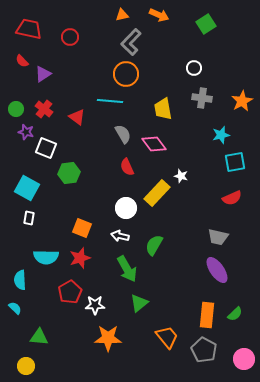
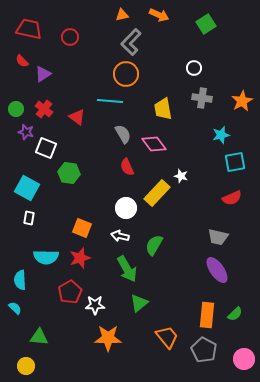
green hexagon at (69, 173): rotated 15 degrees clockwise
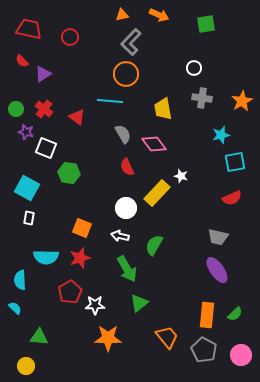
green square at (206, 24): rotated 24 degrees clockwise
pink circle at (244, 359): moved 3 px left, 4 px up
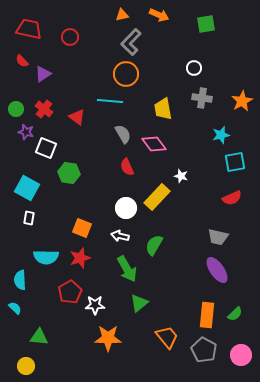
yellow rectangle at (157, 193): moved 4 px down
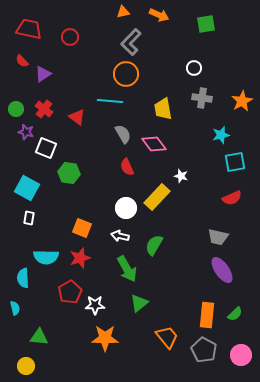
orange triangle at (122, 15): moved 1 px right, 3 px up
purple ellipse at (217, 270): moved 5 px right
cyan semicircle at (20, 280): moved 3 px right, 2 px up
cyan semicircle at (15, 308): rotated 32 degrees clockwise
orange star at (108, 338): moved 3 px left
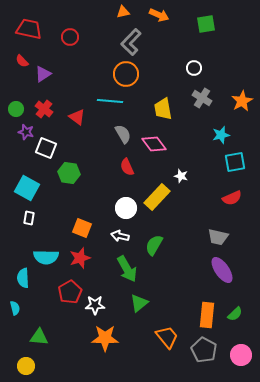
gray cross at (202, 98): rotated 24 degrees clockwise
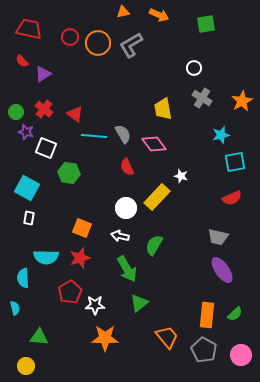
gray L-shape at (131, 42): moved 3 px down; rotated 16 degrees clockwise
orange circle at (126, 74): moved 28 px left, 31 px up
cyan line at (110, 101): moved 16 px left, 35 px down
green circle at (16, 109): moved 3 px down
red triangle at (77, 117): moved 2 px left, 3 px up
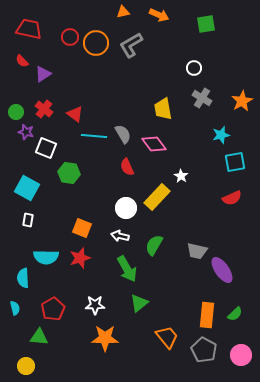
orange circle at (98, 43): moved 2 px left
white star at (181, 176): rotated 16 degrees clockwise
white rectangle at (29, 218): moved 1 px left, 2 px down
gray trapezoid at (218, 237): moved 21 px left, 14 px down
red pentagon at (70, 292): moved 17 px left, 17 px down
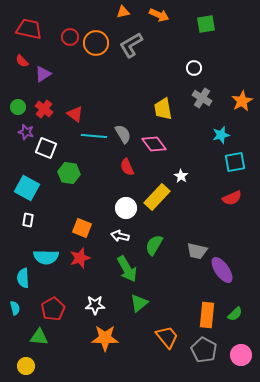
green circle at (16, 112): moved 2 px right, 5 px up
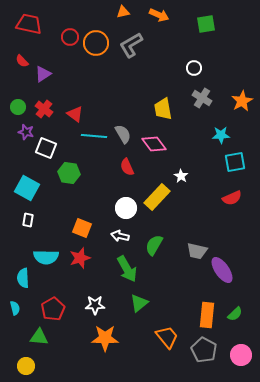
red trapezoid at (29, 29): moved 5 px up
cyan star at (221, 135): rotated 12 degrees clockwise
